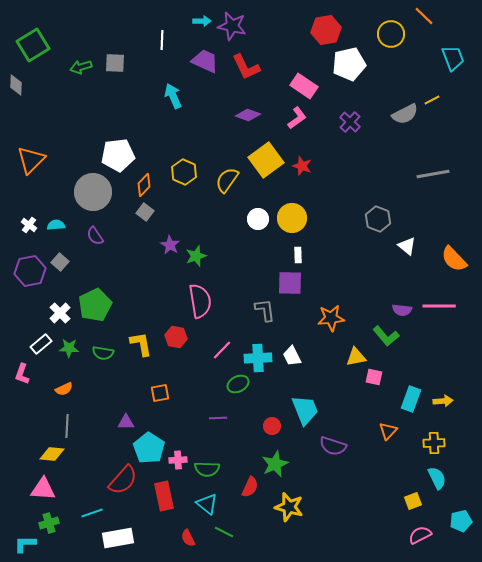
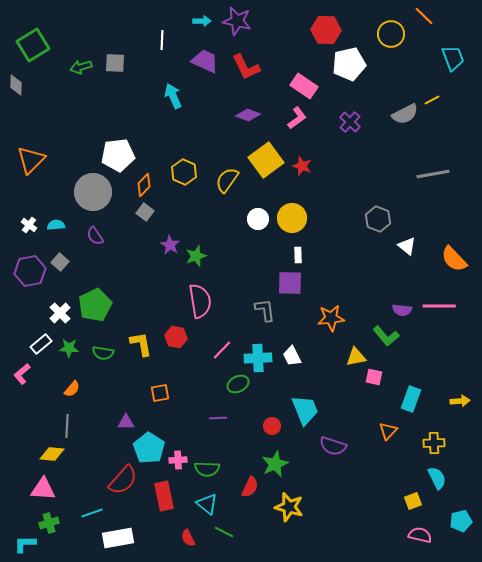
purple star at (232, 26): moved 5 px right, 5 px up
red hexagon at (326, 30): rotated 12 degrees clockwise
pink L-shape at (22, 374): rotated 30 degrees clockwise
orange semicircle at (64, 389): moved 8 px right; rotated 24 degrees counterclockwise
yellow arrow at (443, 401): moved 17 px right
pink semicircle at (420, 535): rotated 40 degrees clockwise
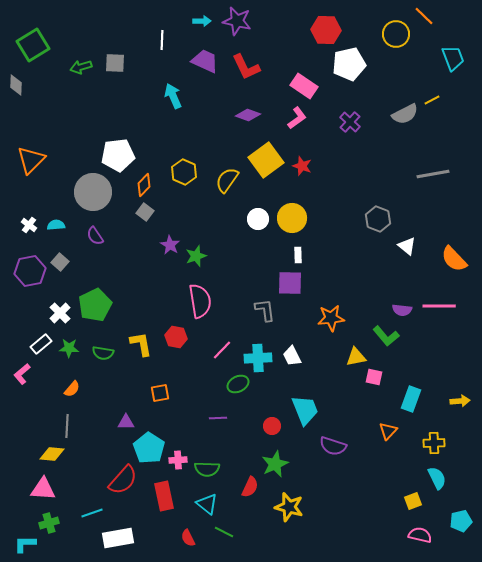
yellow circle at (391, 34): moved 5 px right
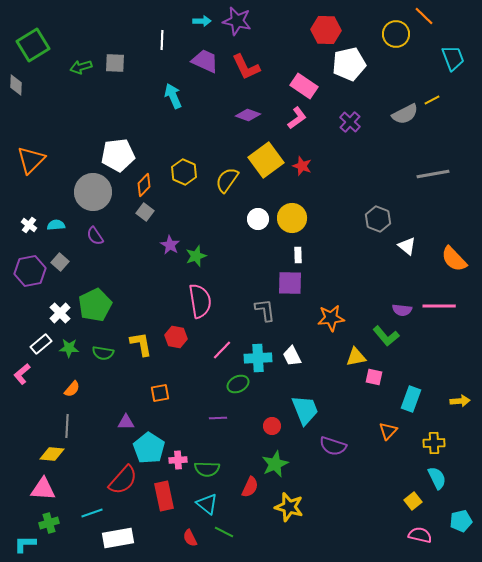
yellow square at (413, 501): rotated 18 degrees counterclockwise
red semicircle at (188, 538): moved 2 px right
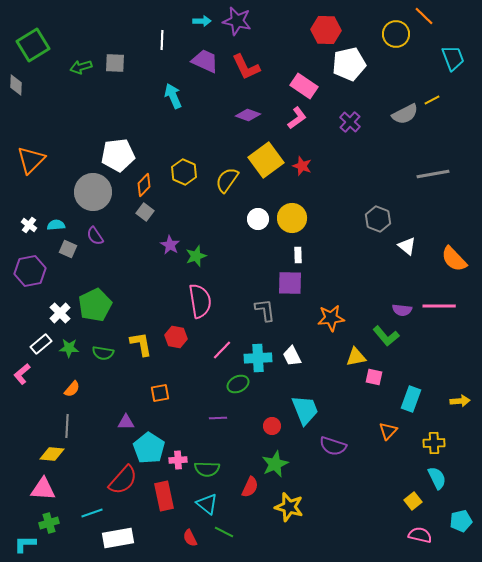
gray square at (60, 262): moved 8 px right, 13 px up; rotated 18 degrees counterclockwise
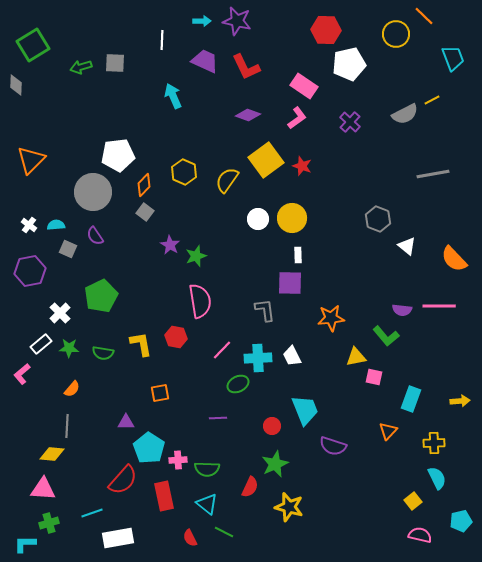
green pentagon at (95, 305): moved 6 px right, 9 px up
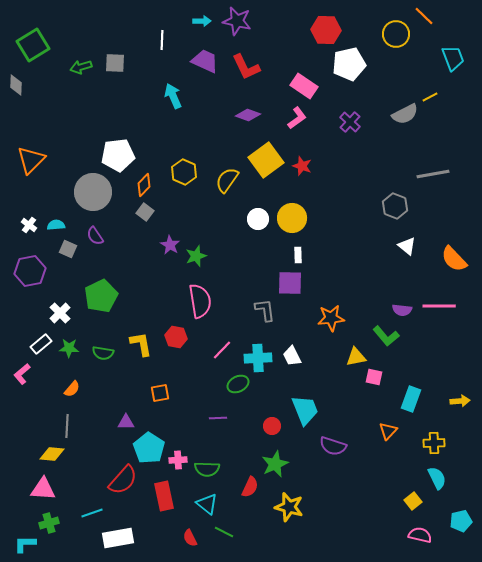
yellow line at (432, 100): moved 2 px left, 3 px up
gray hexagon at (378, 219): moved 17 px right, 13 px up
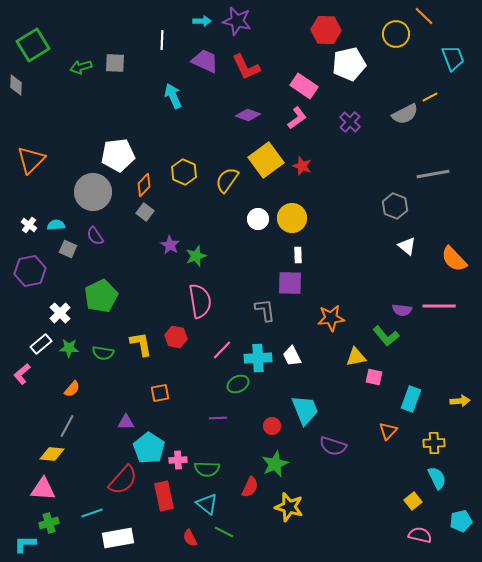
gray line at (67, 426): rotated 25 degrees clockwise
